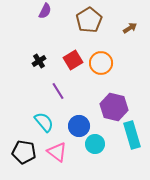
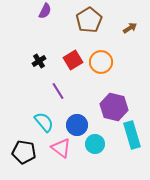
orange circle: moved 1 px up
blue circle: moved 2 px left, 1 px up
pink triangle: moved 4 px right, 4 px up
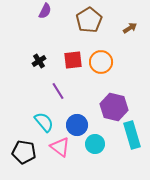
red square: rotated 24 degrees clockwise
pink triangle: moved 1 px left, 1 px up
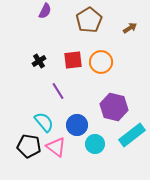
cyan rectangle: rotated 68 degrees clockwise
pink triangle: moved 4 px left
black pentagon: moved 5 px right, 6 px up
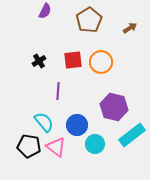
purple line: rotated 36 degrees clockwise
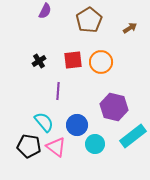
cyan rectangle: moved 1 px right, 1 px down
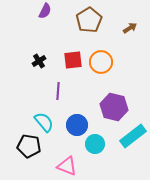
pink triangle: moved 11 px right, 19 px down; rotated 15 degrees counterclockwise
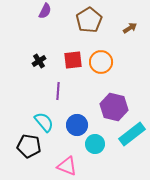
cyan rectangle: moved 1 px left, 2 px up
